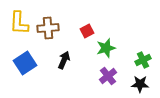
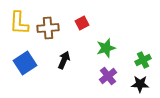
red square: moved 5 px left, 8 px up
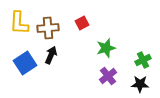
black arrow: moved 13 px left, 5 px up
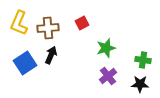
yellow L-shape: rotated 20 degrees clockwise
green cross: rotated 35 degrees clockwise
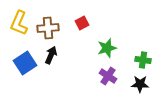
green star: moved 1 px right
purple cross: rotated 18 degrees counterclockwise
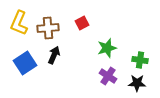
black arrow: moved 3 px right
green cross: moved 3 px left
black star: moved 3 px left, 1 px up
